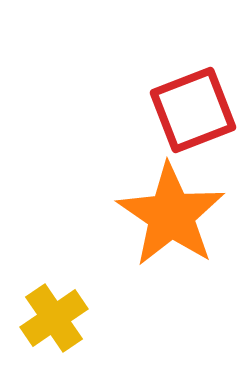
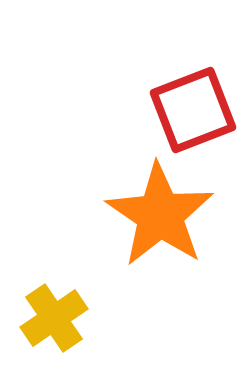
orange star: moved 11 px left
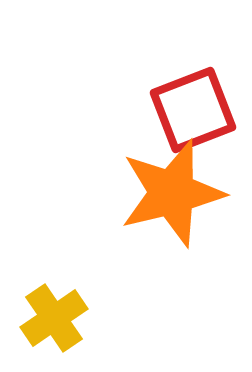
orange star: moved 12 px right, 22 px up; rotated 24 degrees clockwise
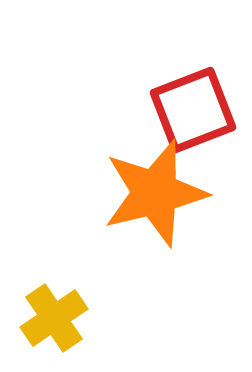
orange star: moved 17 px left
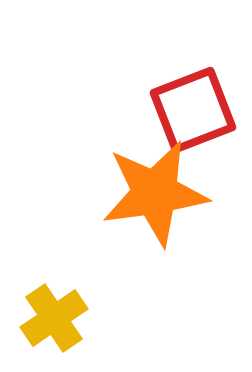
orange star: rotated 6 degrees clockwise
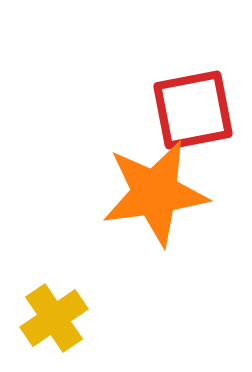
red square: rotated 10 degrees clockwise
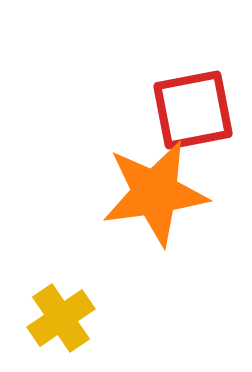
yellow cross: moved 7 px right
